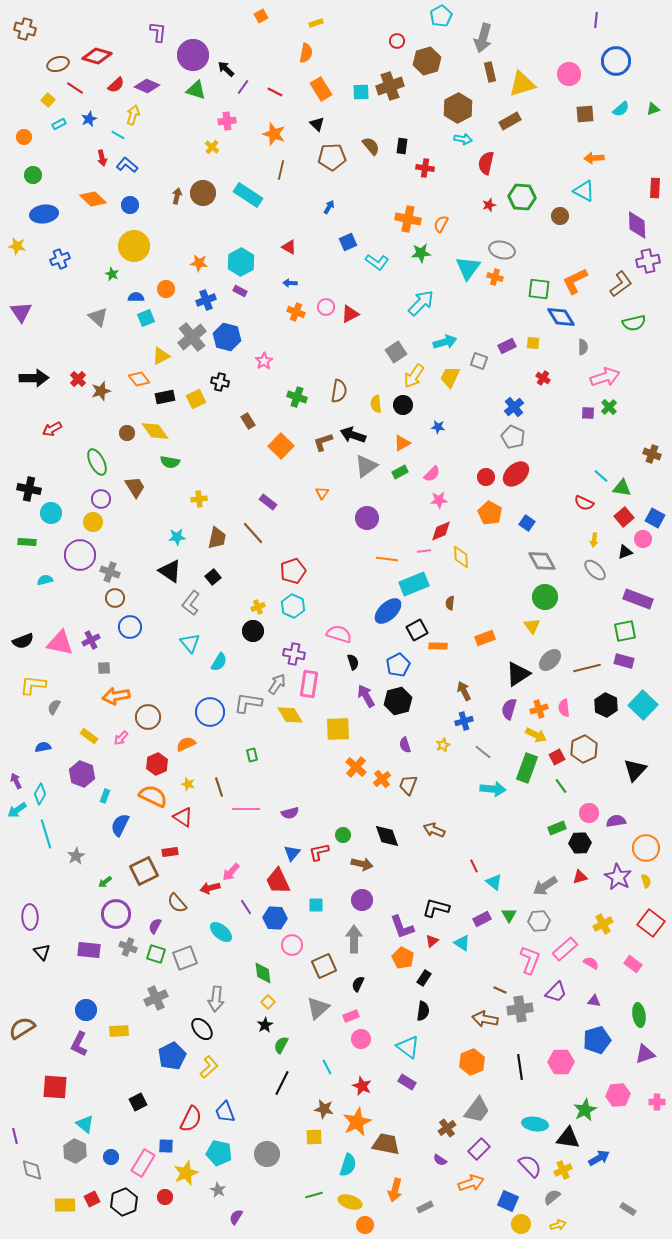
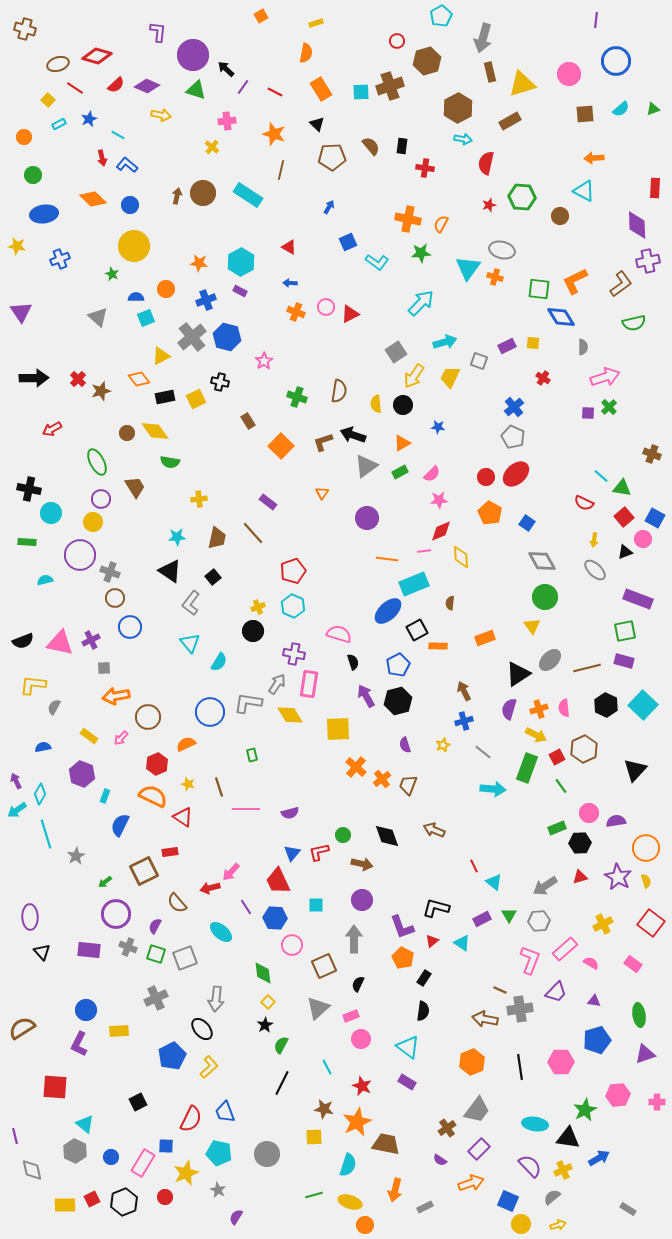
yellow arrow at (133, 115): moved 28 px right; rotated 84 degrees clockwise
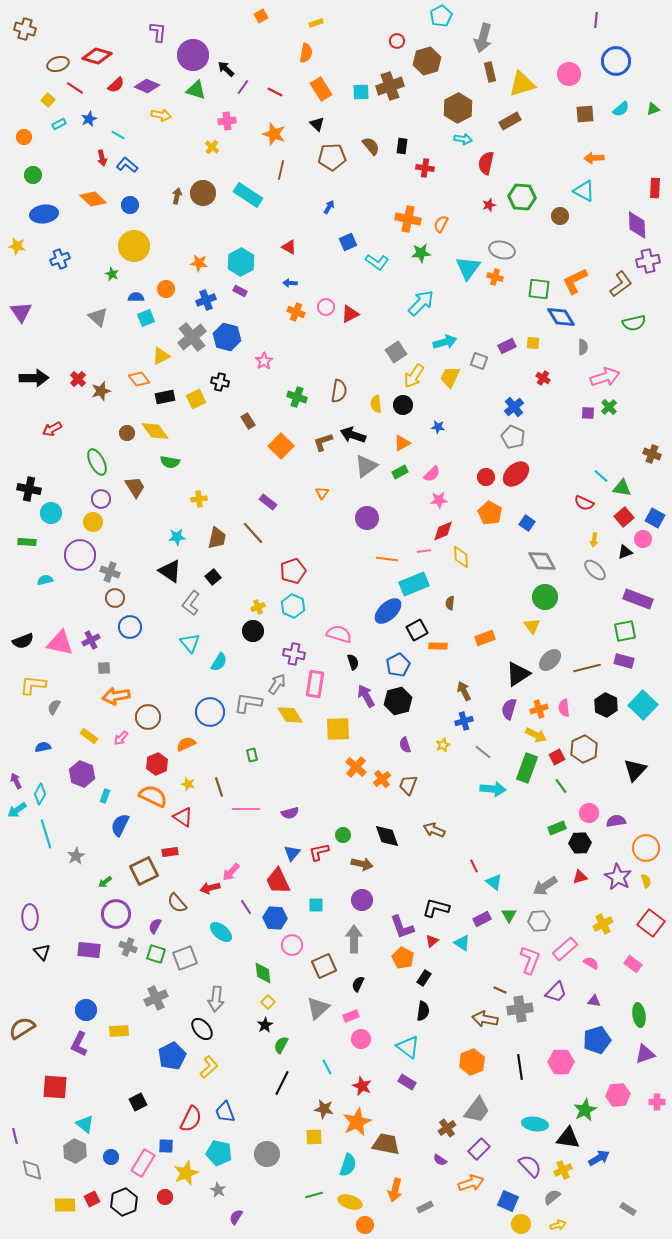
red diamond at (441, 531): moved 2 px right
pink rectangle at (309, 684): moved 6 px right
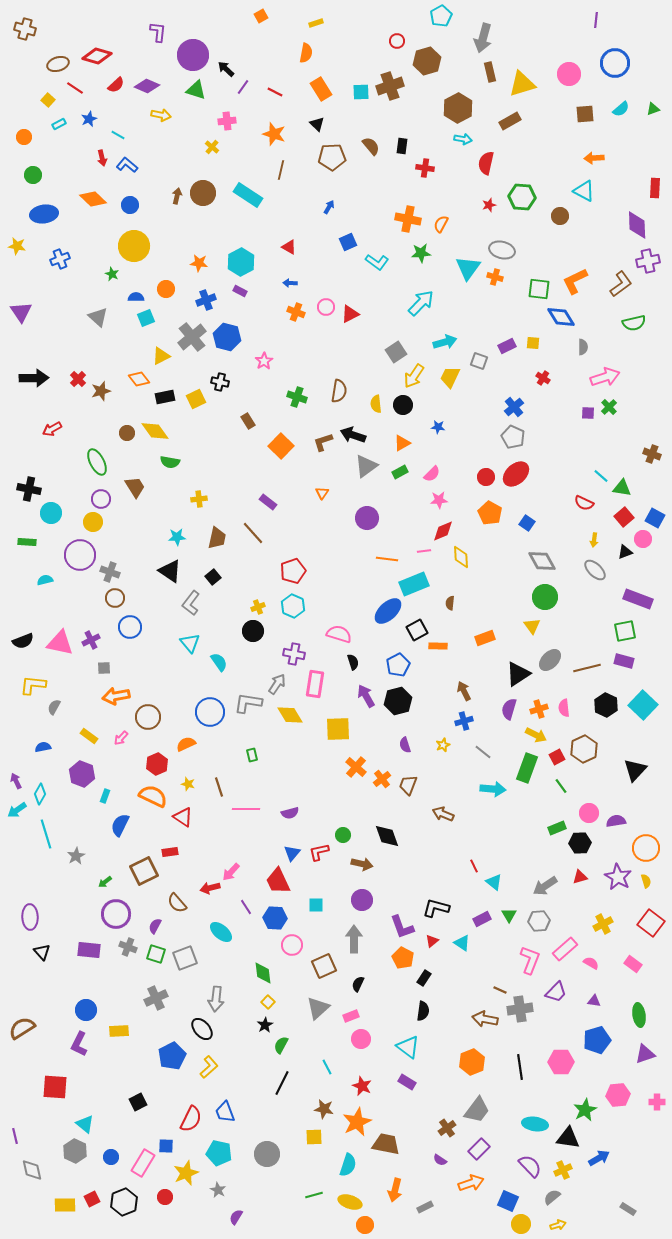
blue circle at (616, 61): moved 1 px left, 2 px down
cyan semicircle at (219, 662): rotated 66 degrees counterclockwise
brown arrow at (434, 830): moved 9 px right, 16 px up
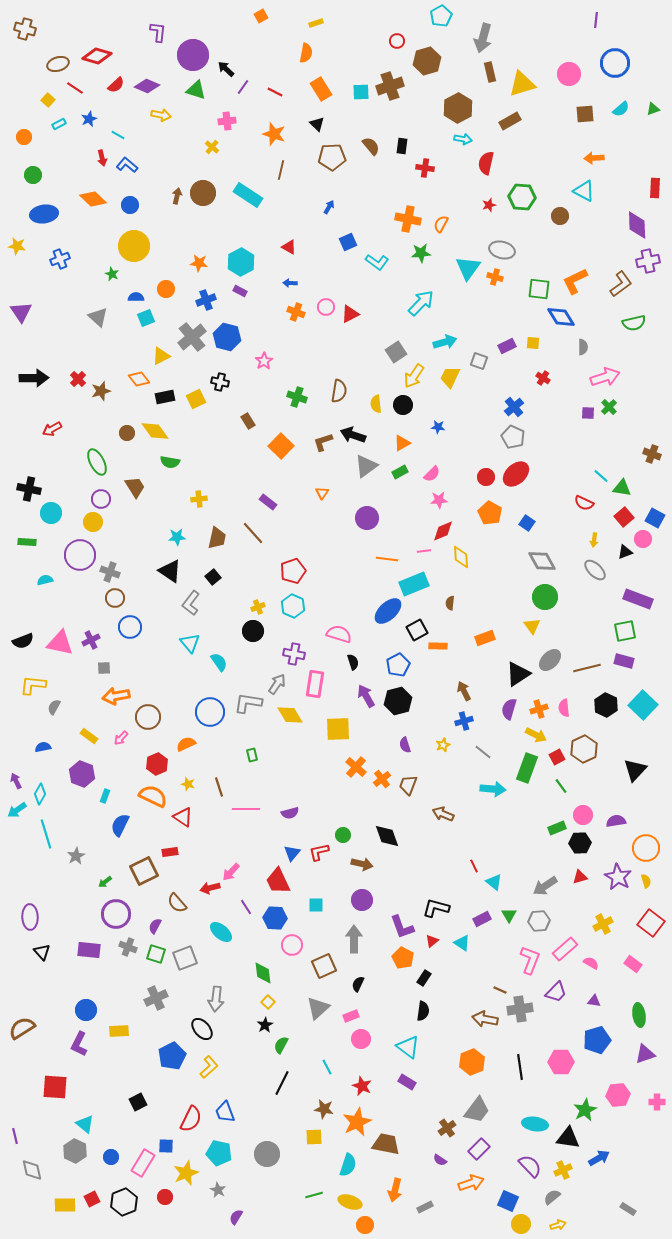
pink circle at (589, 813): moved 6 px left, 2 px down
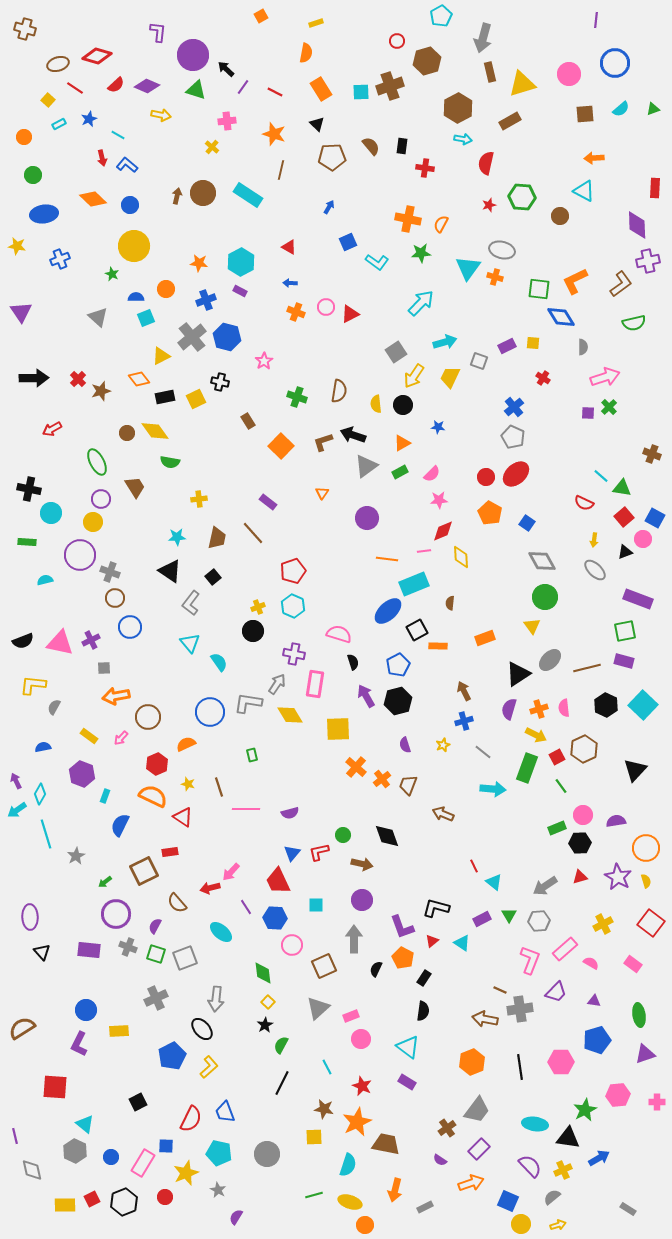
black semicircle at (358, 984): moved 18 px right, 15 px up
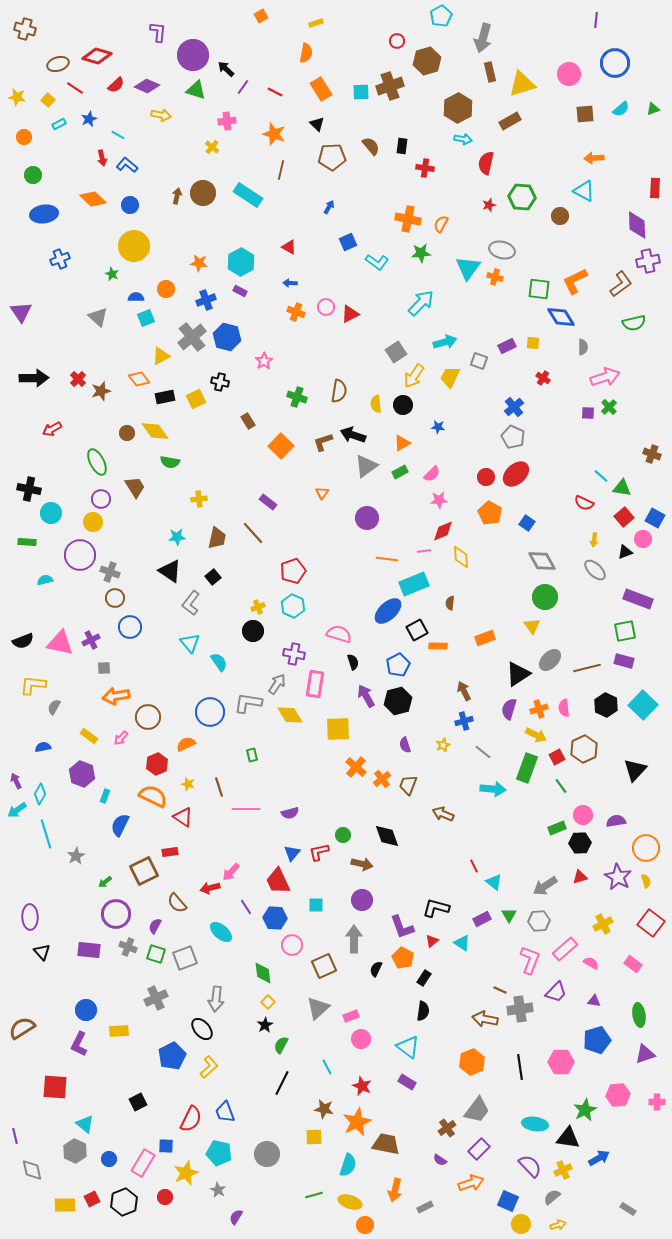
yellow star at (17, 246): moved 149 px up
blue circle at (111, 1157): moved 2 px left, 2 px down
